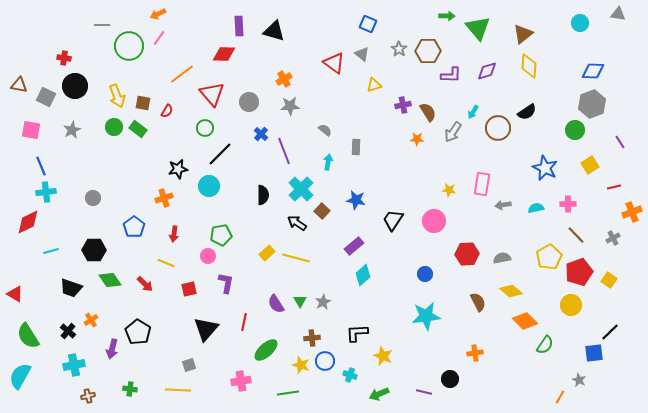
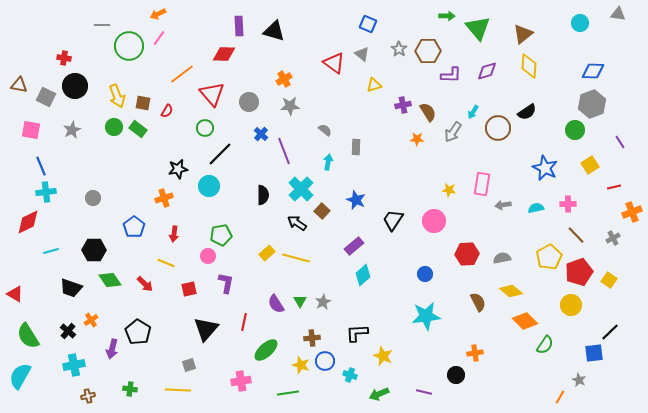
blue star at (356, 200): rotated 12 degrees clockwise
black circle at (450, 379): moved 6 px right, 4 px up
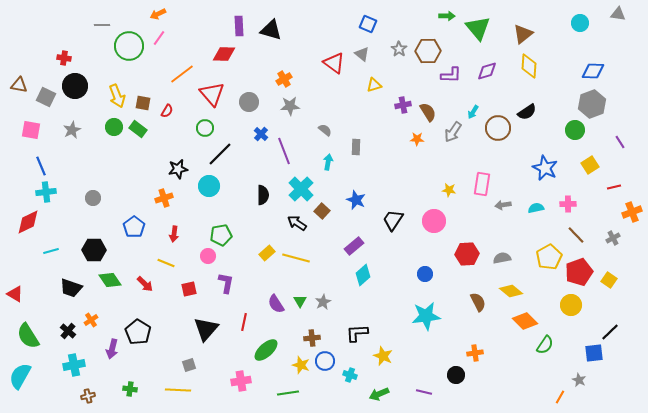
black triangle at (274, 31): moved 3 px left, 1 px up
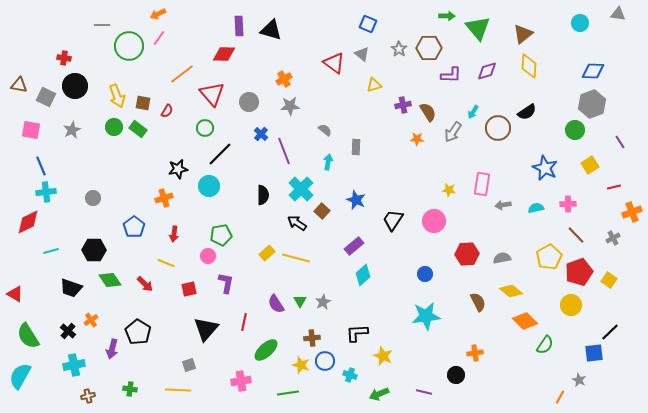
brown hexagon at (428, 51): moved 1 px right, 3 px up
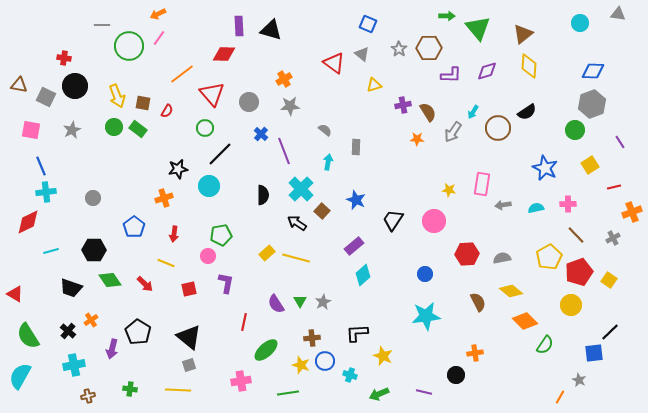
black triangle at (206, 329): moved 17 px left, 8 px down; rotated 32 degrees counterclockwise
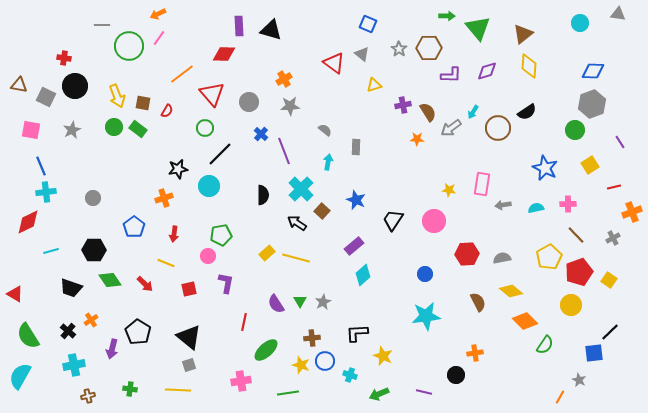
gray arrow at (453, 132): moved 2 px left, 4 px up; rotated 20 degrees clockwise
